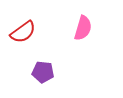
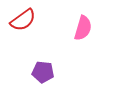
red semicircle: moved 12 px up
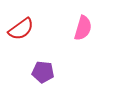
red semicircle: moved 2 px left, 9 px down
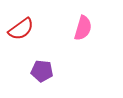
purple pentagon: moved 1 px left, 1 px up
